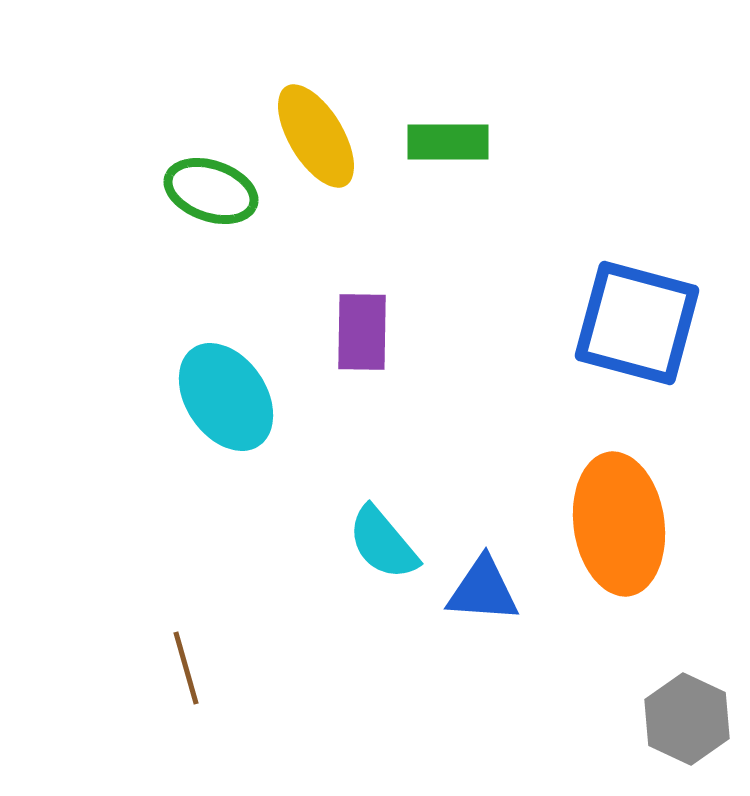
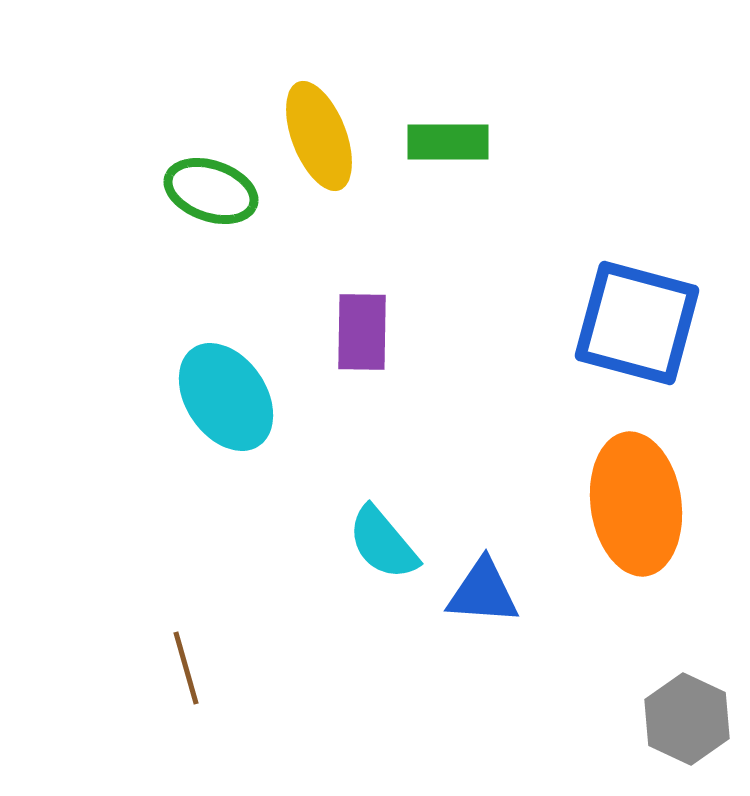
yellow ellipse: moved 3 px right; rotated 10 degrees clockwise
orange ellipse: moved 17 px right, 20 px up
blue triangle: moved 2 px down
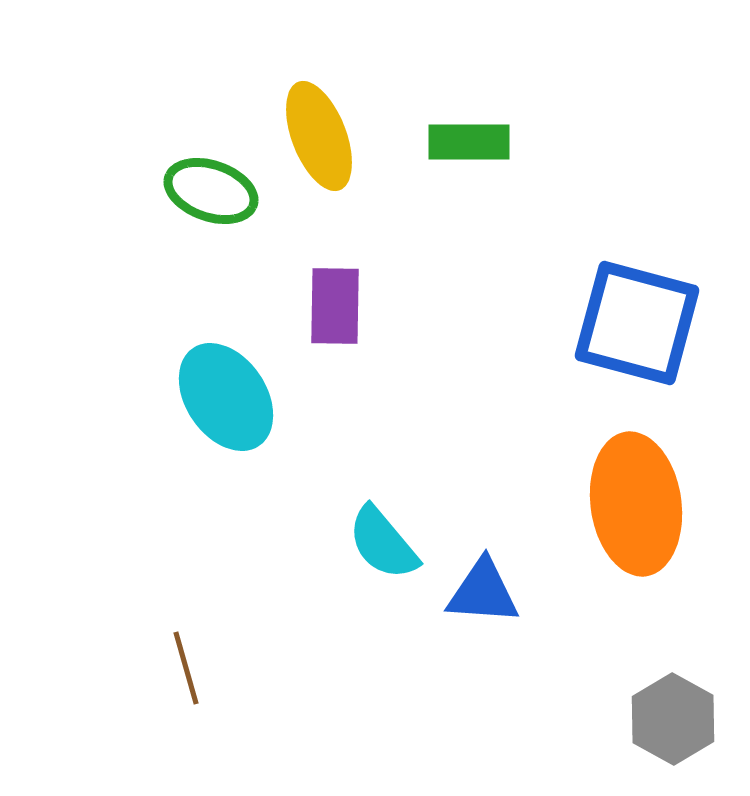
green rectangle: moved 21 px right
purple rectangle: moved 27 px left, 26 px up
gray hexagon: moved 14 px left; rotated 4 degrees clockwise
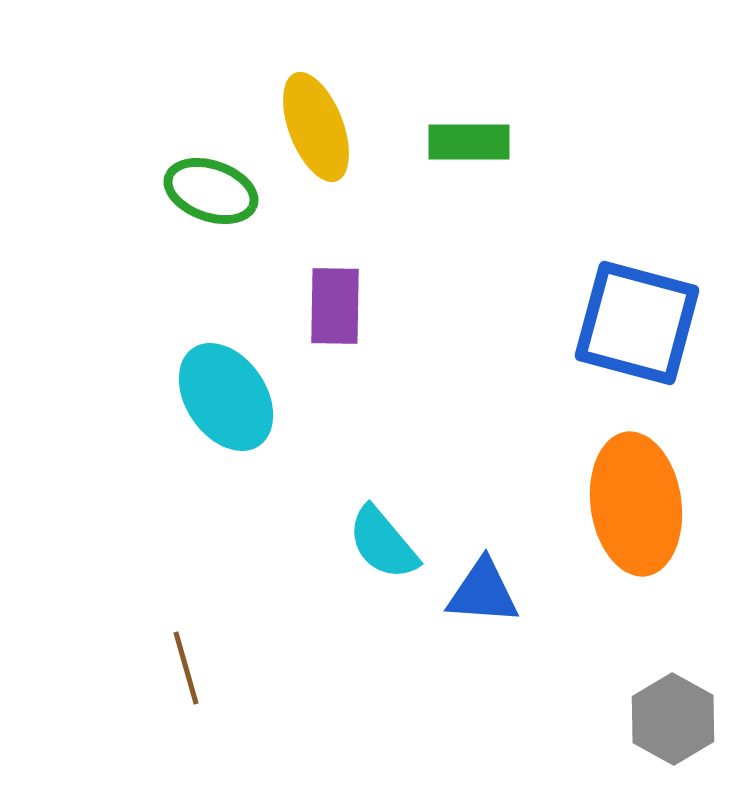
yellow ellipse: moved 3 px left, 9 px up
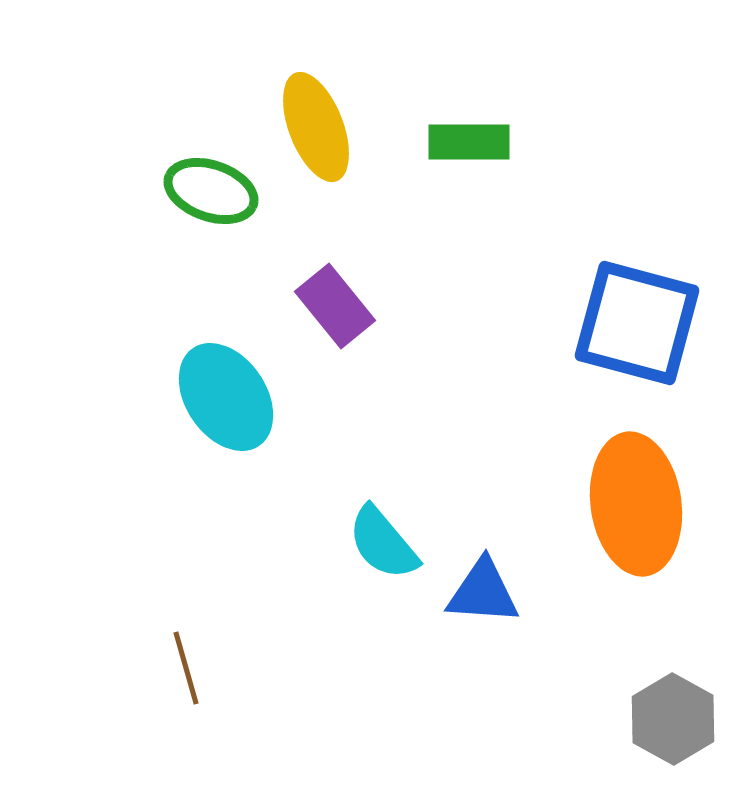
purple rectangle: rotated 40 degrees counterclockwise
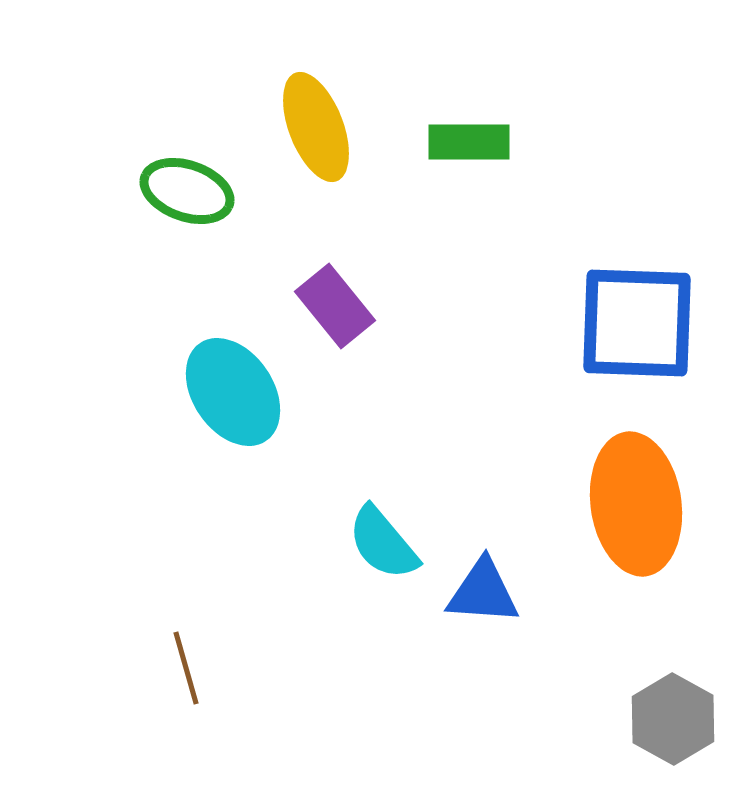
green ellipse: moved 24 px left
blue square: rotated 13 degrees counterclockwise
cyan ellipse: moved 7 px right, 5 px up
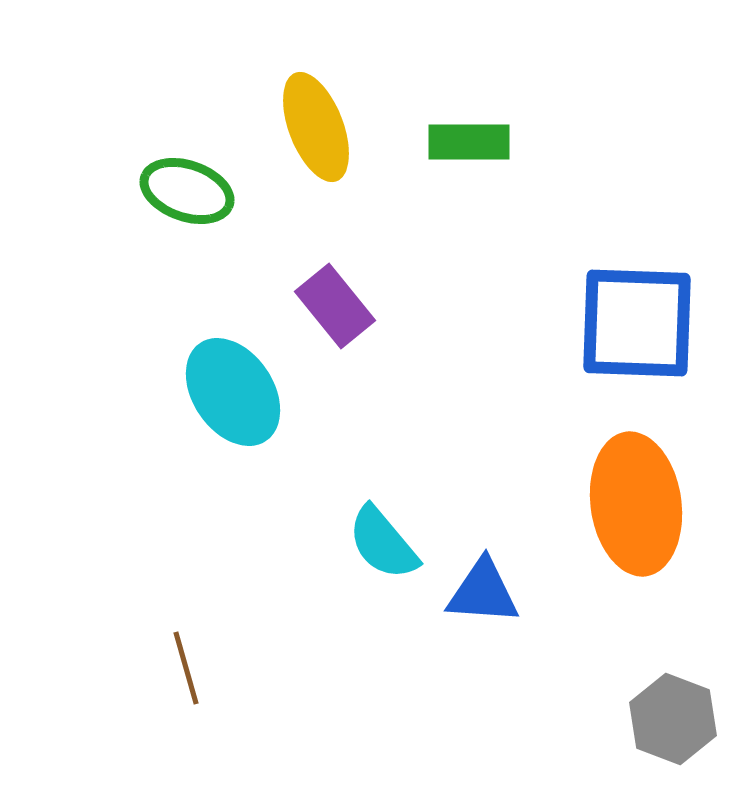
gray hexagon: rotated 8 degrees counterclockwise
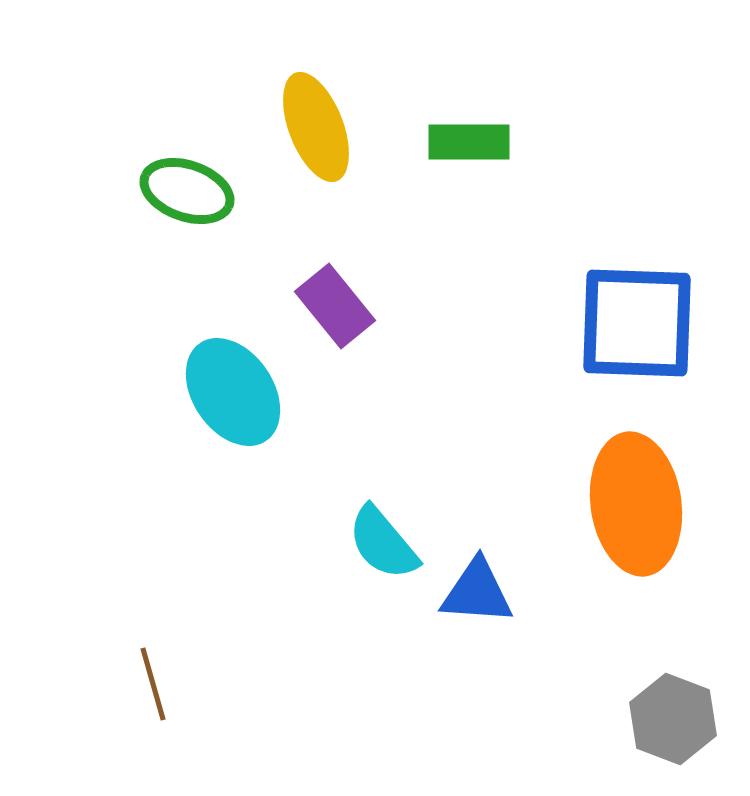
blue triangle: moved 6 px left
brown line: moved 33 px left, 16 px down
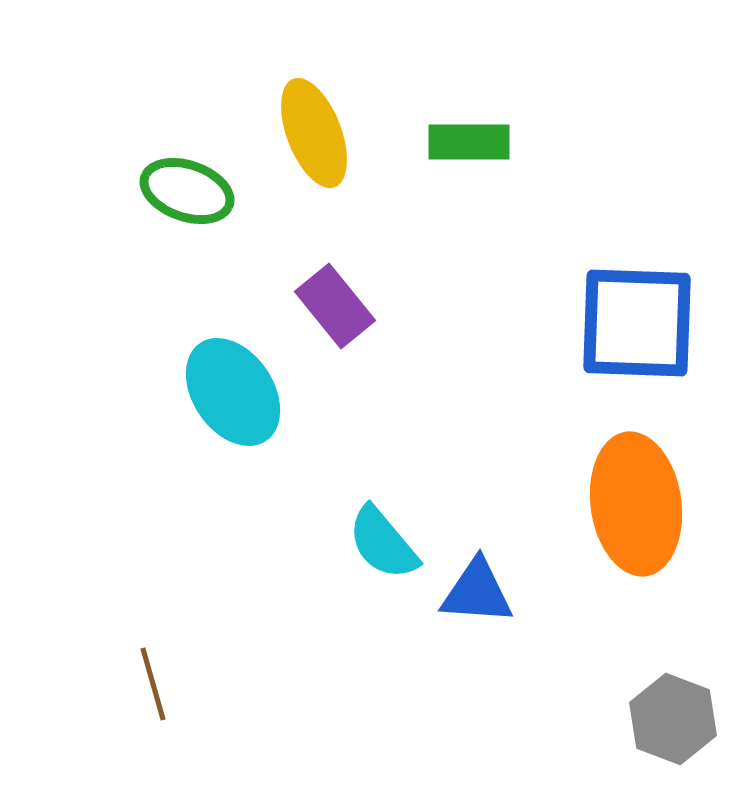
yellow ellipse: moved 2 px left, 6 px down
